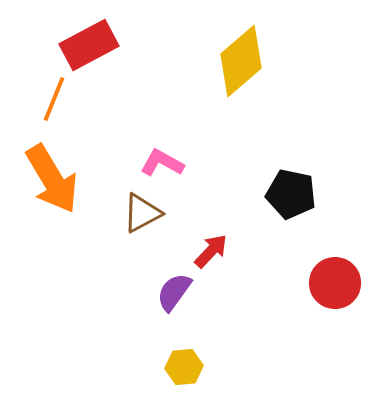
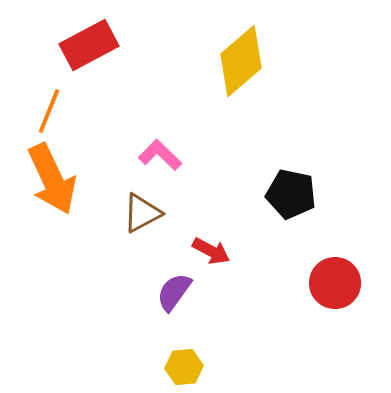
orange line: moved 5 px left, 12 px down
pink L-shape: moved 2 px left, 8 px up; rotated 15 degrees clockwise
orange arrow: rotated 6 degrees clockwise
red arrow: rotated 75 degrees clockwise
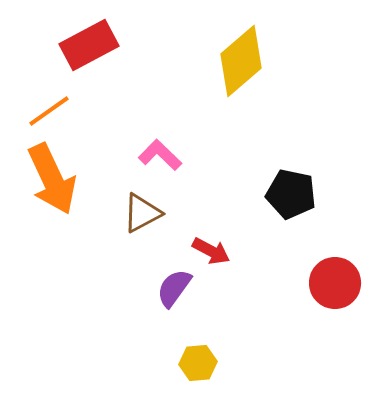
orange line: rotated 33 degrees clockwise
purple semicircle: moved 4 px up
yellow hexagon: moved 14 px right, 4 px up
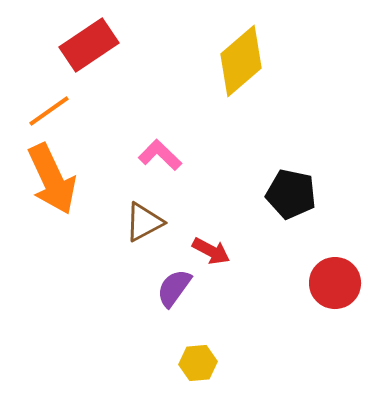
red rectangle: rotated 6 degrees counterclockwise
brown triangle: moved 2 px right, 9 px down
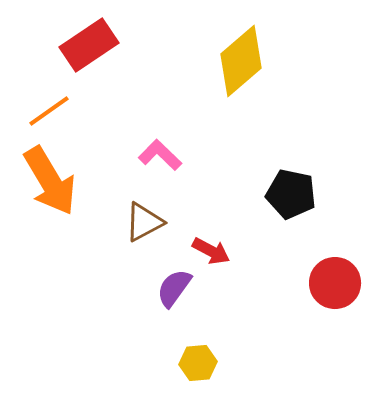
orange arrow: moved 2 px left, 2 px down; rotated 6 degrees counterclockwise
